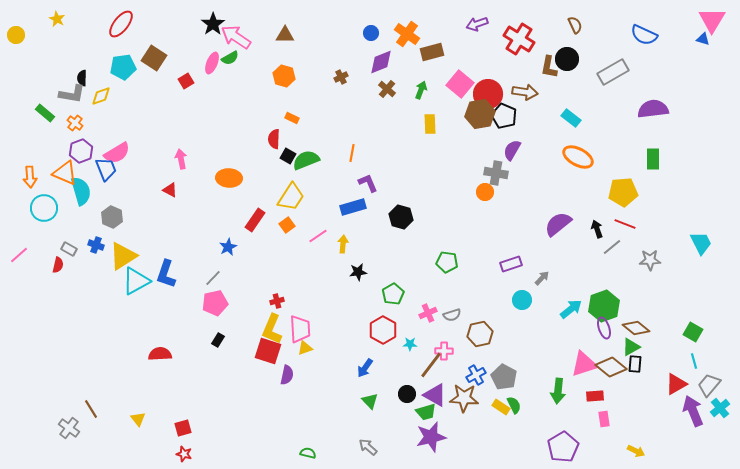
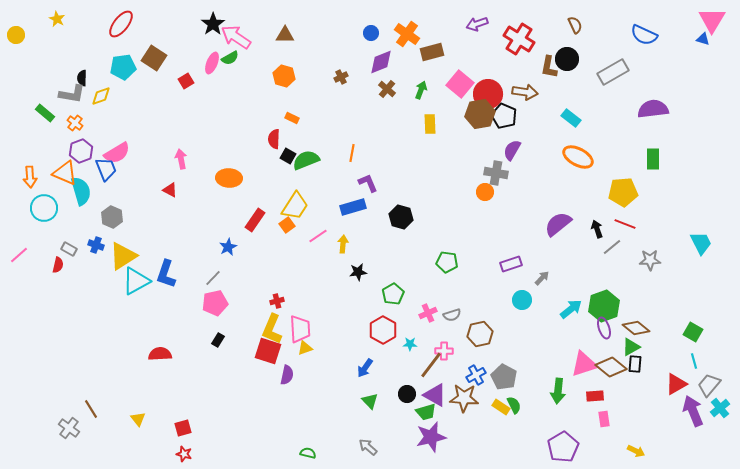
yellow trapezoid at (291, 197): moved 4 px right, 9 px down
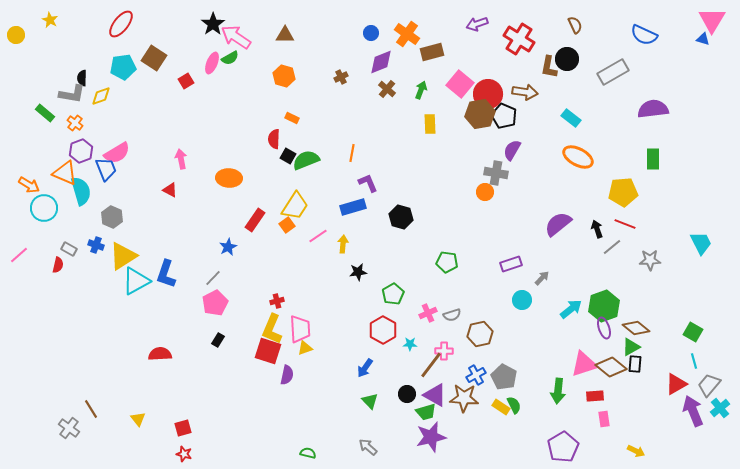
yellow star at (57, 19): moved 7 px left, 1 px down
orange arrow at (30, 177): moved 1 px left, 8 px down; rotated 55 degrees counterclockwise
pink pentagon at (215, 303): rotated 15 degrees counterclockwise
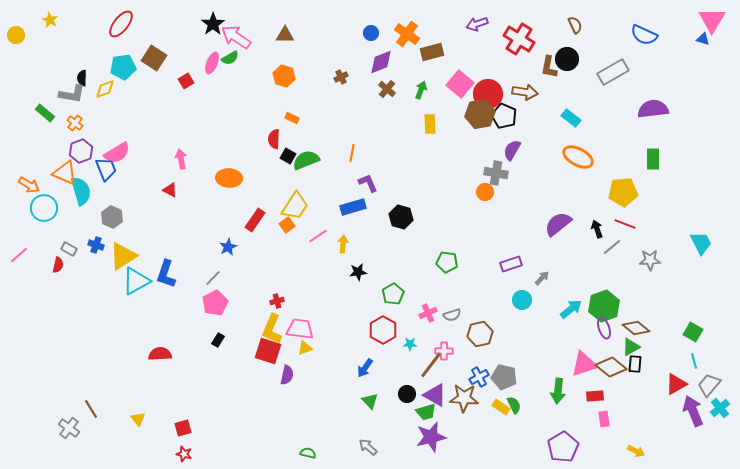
yellow diamond at (101, 96): moved 4 px right, 7 px up
pink trapezoid at (300, 329): rotated 80 degrees counterclockwise
blue cross at (476, 375): moved 3 px right, 2 px down
gray pentagon at (504, 377): rotated 15 degrees counterclockwise
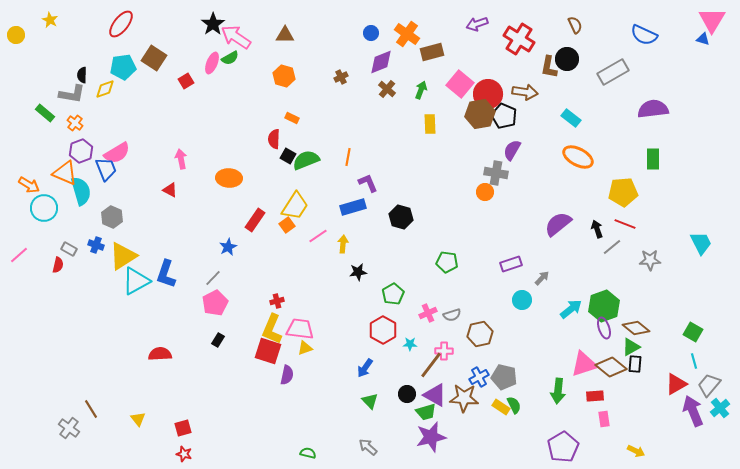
black semicircle at (82, 78): moved 3 px up
orange line at (352, 153): moved 4 px left, 4 px down
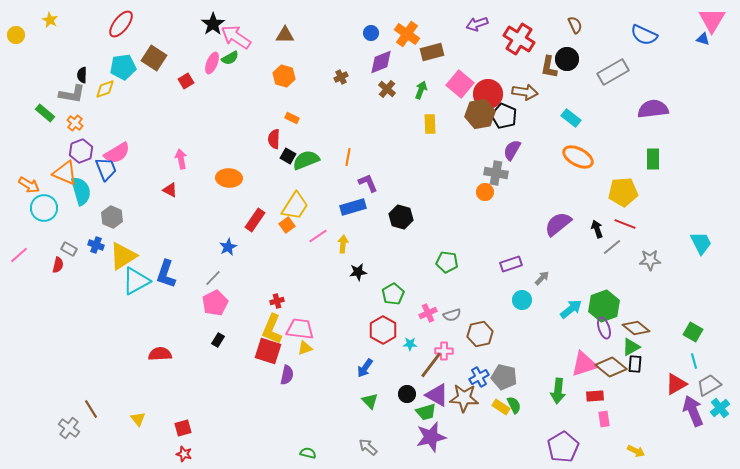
gray trapezoid at (709, 385): rotated 20 degrees clockwise
purple triangle at (435, 395): moved 2 px right
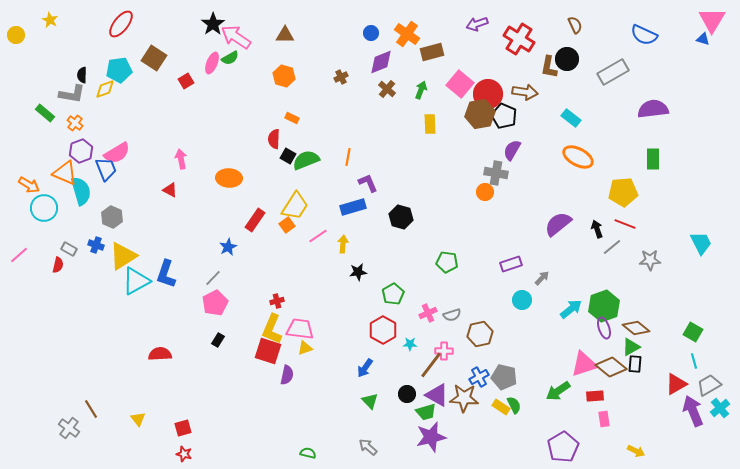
cyan pentagon at (123, 67): moved 4 px left, 3 px down
green arrow at (558, 391): rotated 50 degrees clockwise
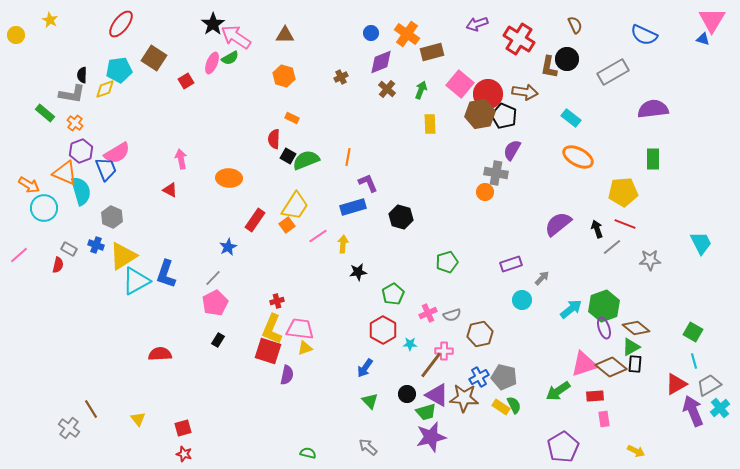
green pentagon at (447, 262): rotated 25 degrees counterclockwise
